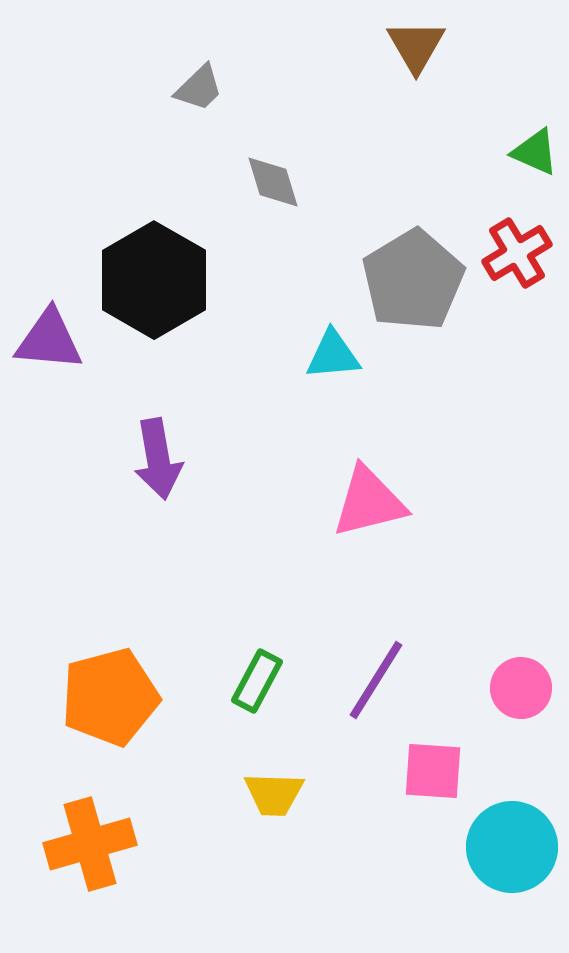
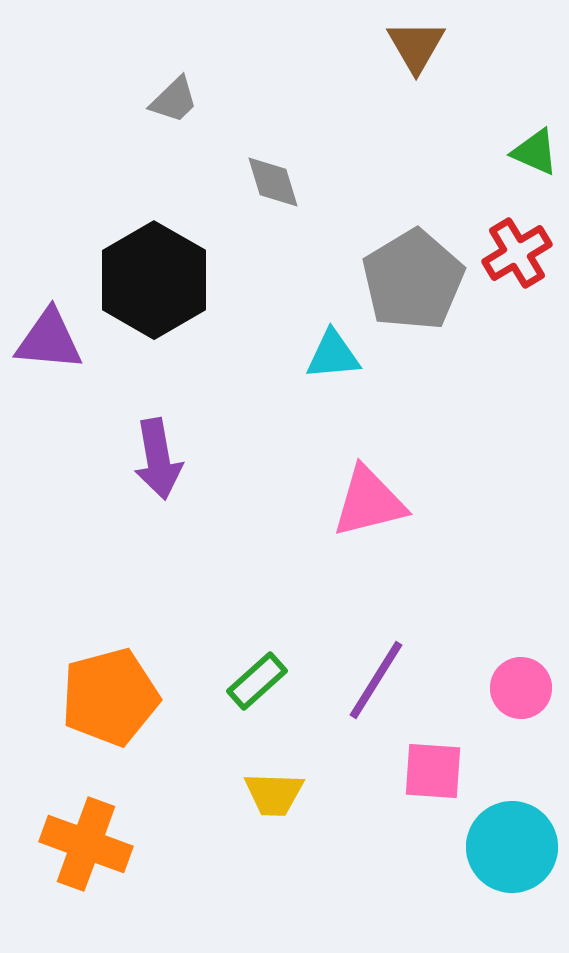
gray trapezoid: moved 25 px left, 12 px down
green rectangle: rotated 20 degrees clockwise
orange cross: moved 4 px left; rotated 36 degrees clockwise
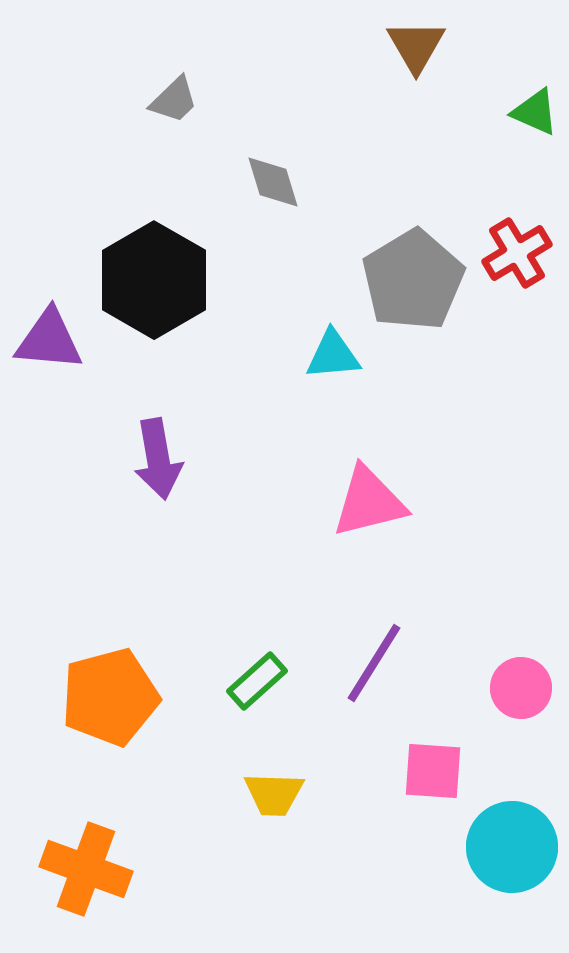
green triangle: moved 40 px up
purple line: moved 2 px left, 17 px up
orange cross: moved 25 px down
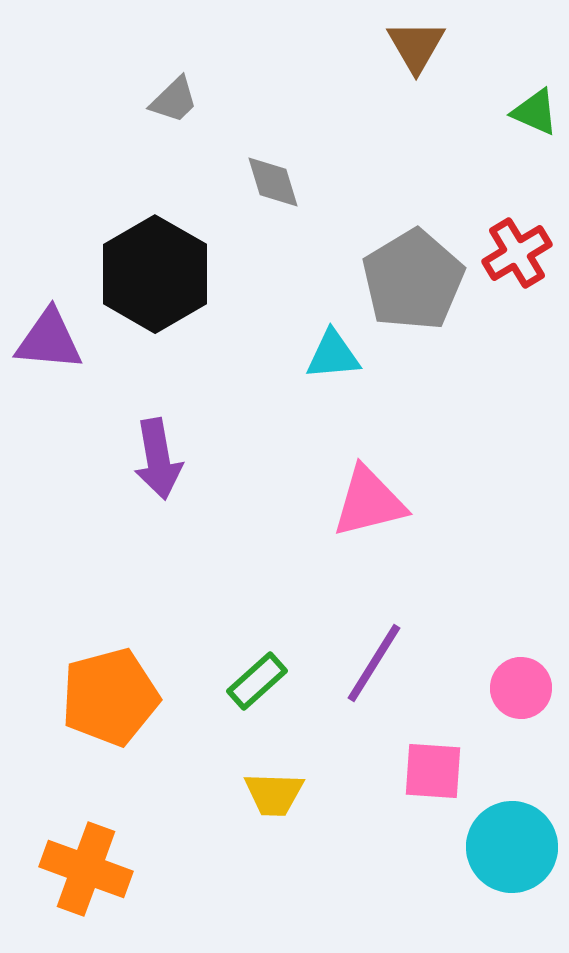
black hexagon: moved 1 px right, 6 px up
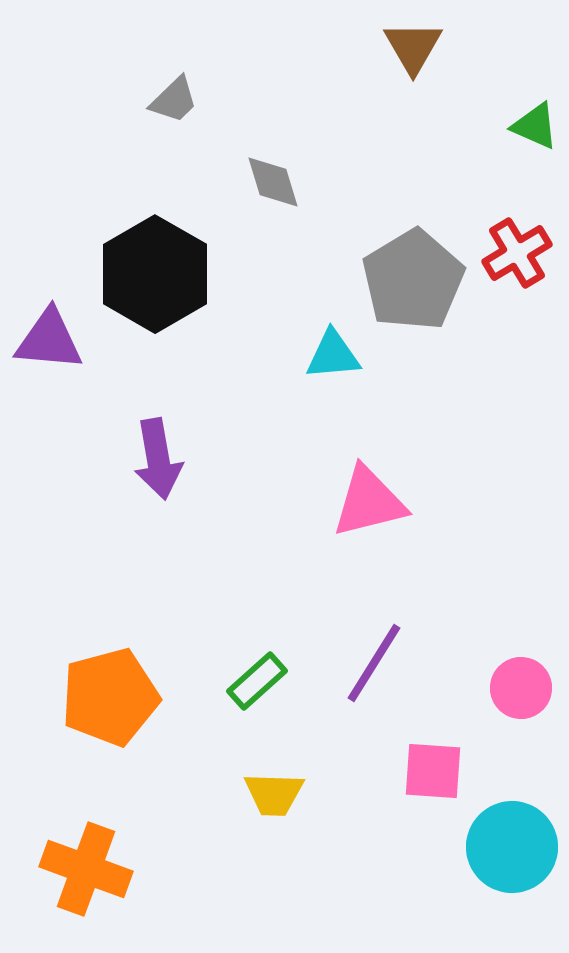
brown triangle: moved 3 px left, 1 px down
green triangle: moved 14 px down
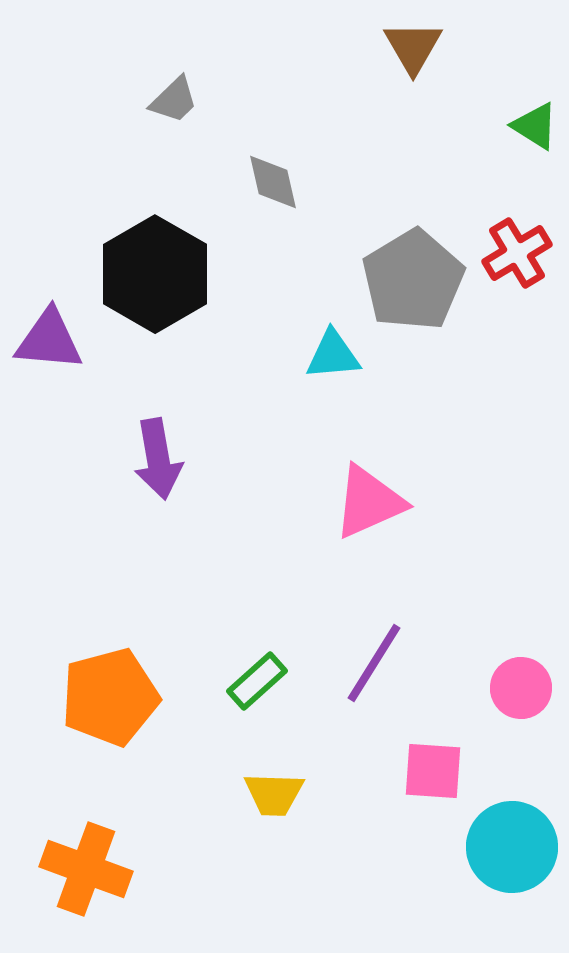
green triangle: rotated 8 degrees clockwise
gray diamond: rotated 4 degrees clockwise
pink triangle: rotated 10 degrees counterclockwise
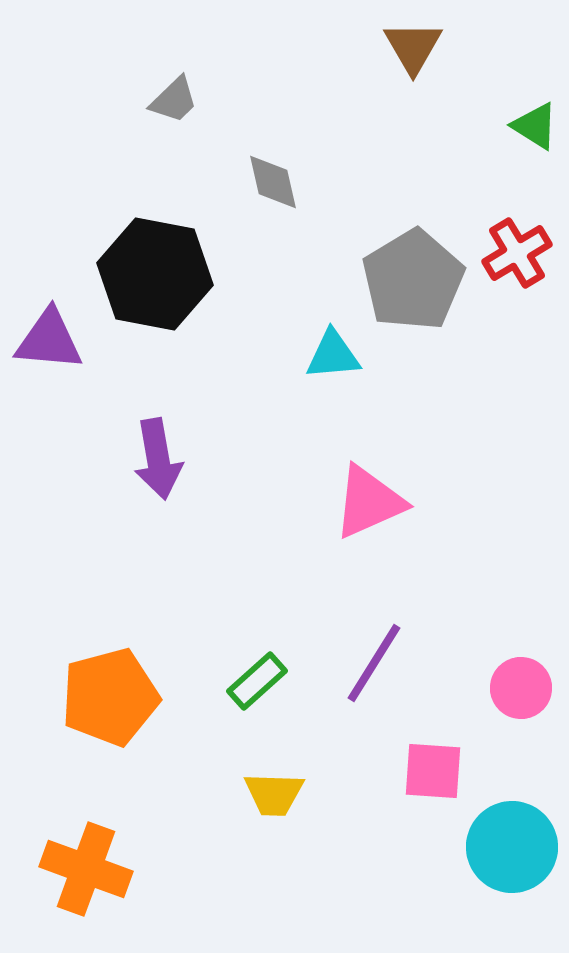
black hexagon: rotated 19 degrees counterclockwise
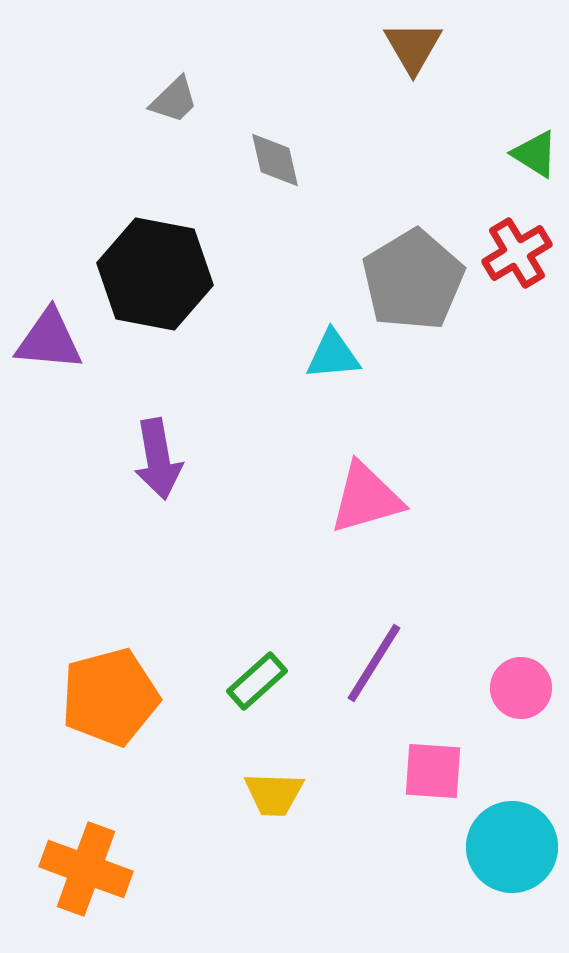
green triangle: moved 28 px down
gray diamond: moved 2 px right, 22 px up
pink triangle: moved 3 px left, 4 px up; rotated 8 degrees clockwise
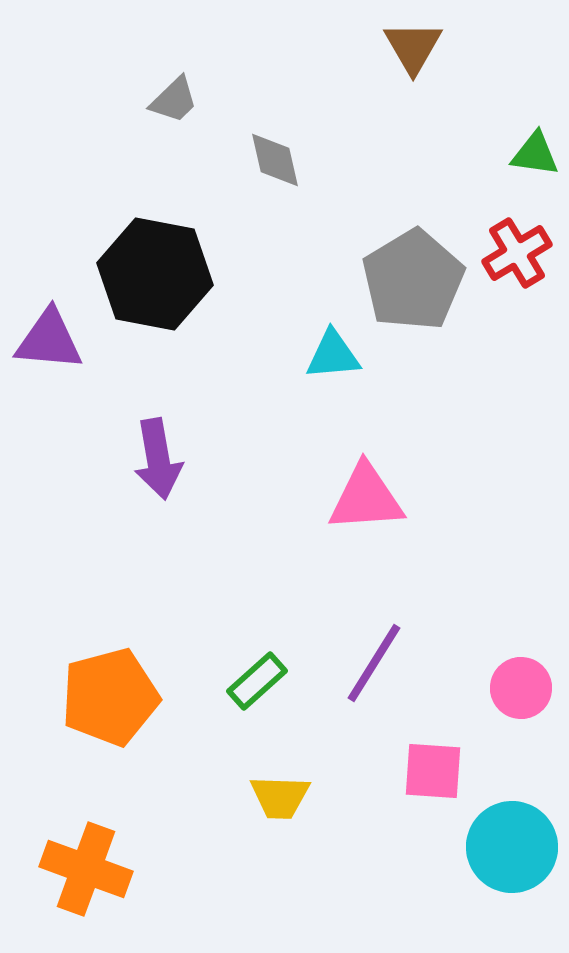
green triangle: rotated 24 degrees counterclockwise
pink triangle: rotated 12 degrees clockwise
yellow trapezoid: moved 6 px right, 3 px down
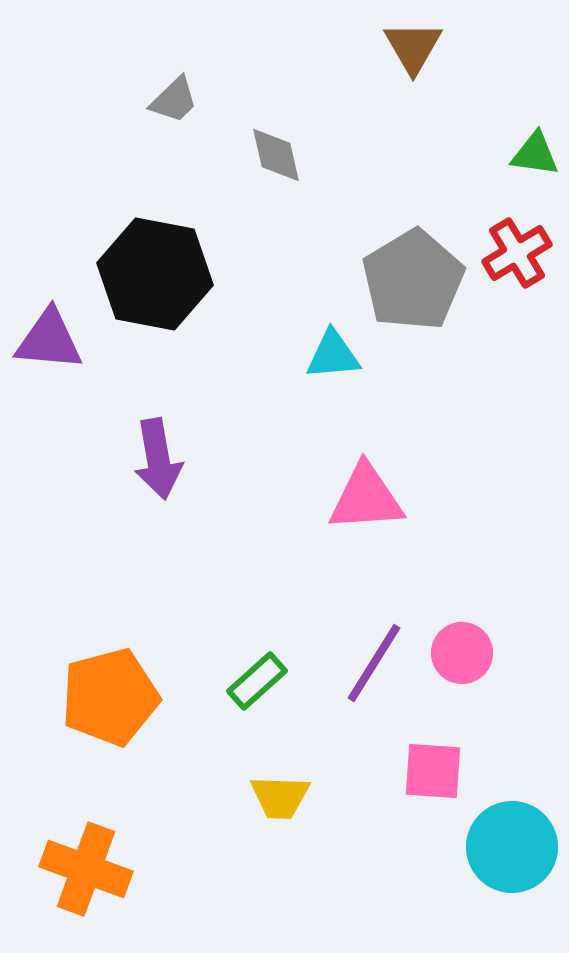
gray diamond: moved 1 px right, 5 px up
pink circle: moved 59 px left, 35 px up
